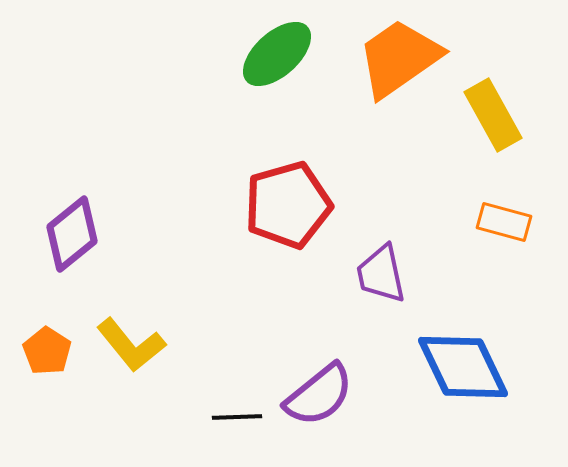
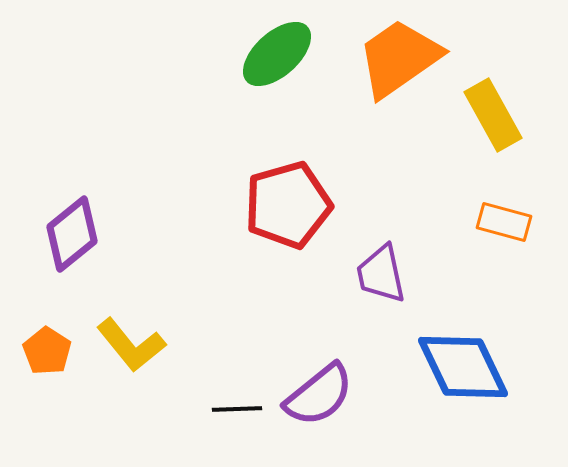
black line: moved 8 px up
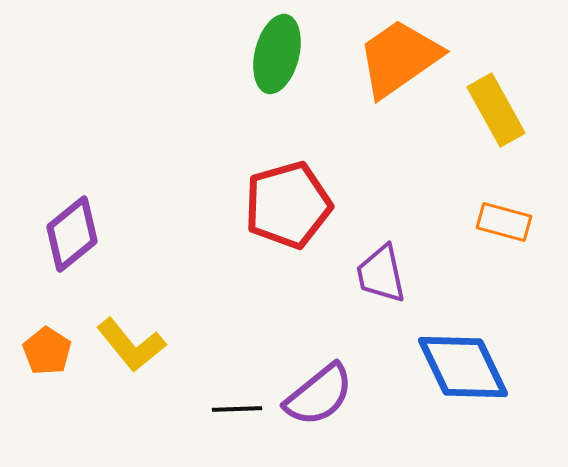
green ellipse: rotated 34 degrees counterclockwise
yellow rectangle: moved 3 px right, 5 px up
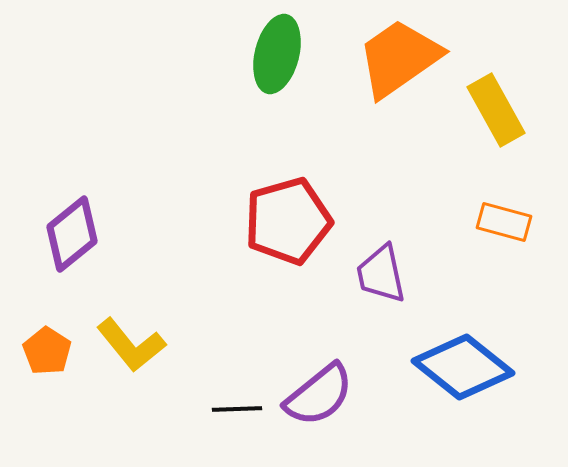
red pentagon: moved 16 px down
blue diamond: rotated 26 degrees counterclockwise
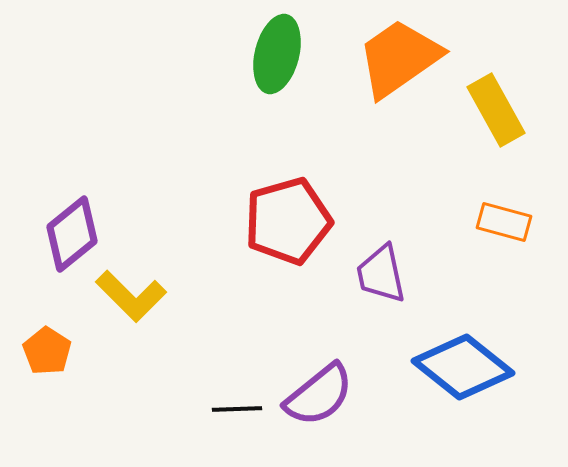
yellow L-shape: moved 49 px up; rotated 6 degrees counterclockwise
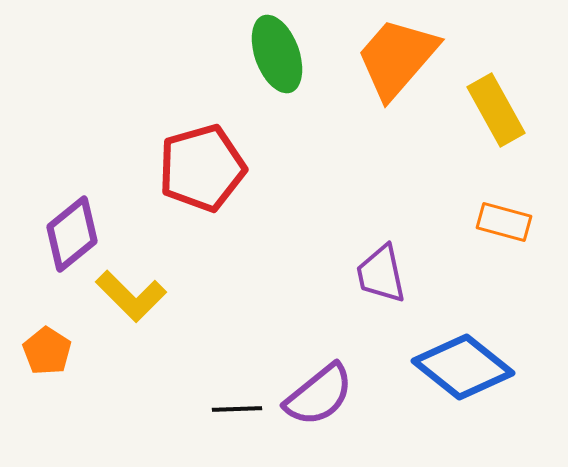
green ellipse: rotated 34 degrees counterclockwise
orange trapezoid: moved 2 px left; rotated 14 degrees counterclockwise
red pentagon: moved 86 px left, 53 px up
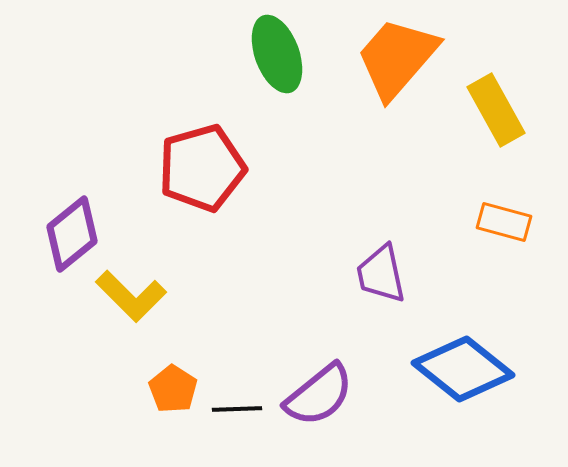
orange pentagon: moved 126 px right, 38 px down
blue diamond: moved 2 px down
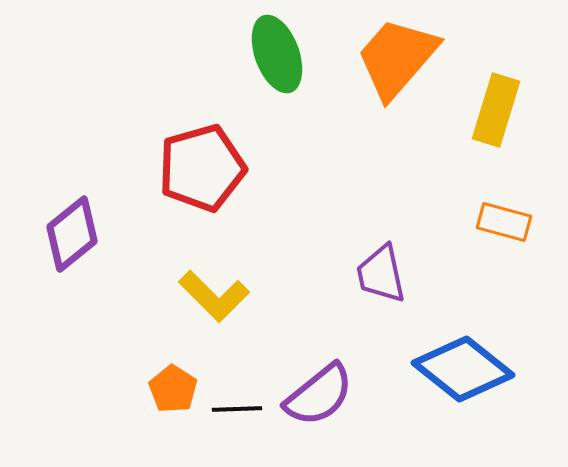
yellow rectangle: rotated 46 degrees clockwise
yellow L-shape: moved 83 px right
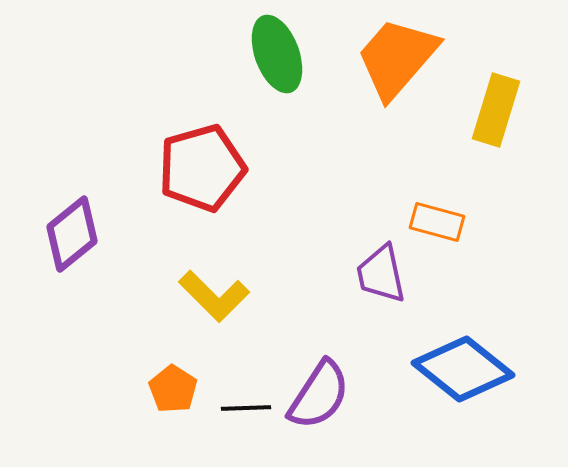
orange rectangle: moved 67 px left
purple semicircle: rotated 18 degrees counterclockwise
black line: moved 9 px right, 1 px up
